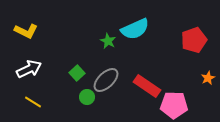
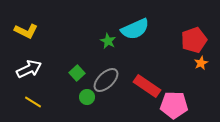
orange star: moved 7 px left, 15 px up
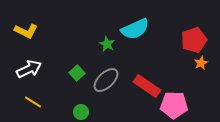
green star: moved 1 px left, 3 px down
green circle: moved 6 px left, 15 px down
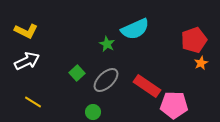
white arrow: moved 2 px left, 8 px up
green circle: moved 12 px right
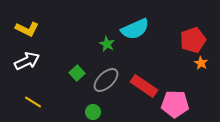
yellow L-shape: moved 1 px right, 2 px up
red pentagon: moved 1 px left
orange star: rotated 16 degrees counterclockwise
red rectangle: moved 3 px left
pink pentagon: moved 1 px right, 1 px up
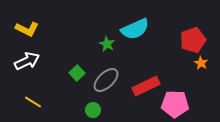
red rectangle: moved 2 px right; rotated 60 degrees counterclockwise
green circle: moved 2 px up
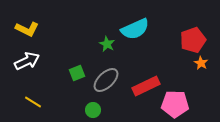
green square: rotated 21 degrees clockwise
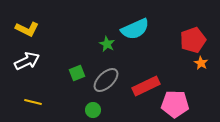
yellow line: rotated 18 degrees counterclockwise
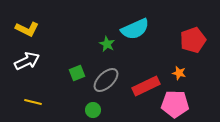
orange star: moved 22 px left, 10 px down; rotated 16 degrees counterclockwise
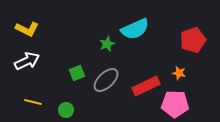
green star: rotated 21 degrees clockwise
green circle: moved 27 px left
